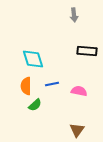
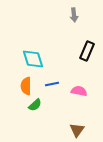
black rectangle: rotated 72 degrees counterclockwise
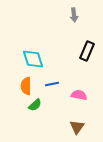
pink semicircle: moved 4 px down
brown triangle: moved 3 px up
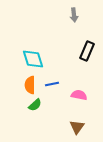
orange semicircle: moved 4 px right, 1 px up
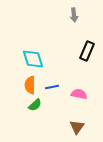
blue line: moved 3 px down
pink semicircle: moved 1 px up
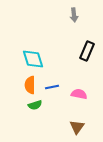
green semicircle: rotated 24 degrees clockwise
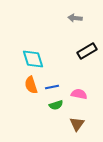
gray arrow: moved 1 px right, 3 px down; rotated 104 degrees clockwise
black rectangle: rotated 36 degrees clockwise
orange semicircle: moved 1 px right; rotated 18 degrees counterclockwise
green semicircle: moved 21 px right
brown triangle: moved 3 px up
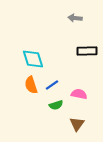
black rectangle: rotated 30 degrees clockwise
blue line: moved 2 px up; rotated 24 degrees counterclockwise
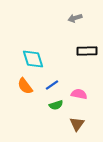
gray arrow: rotated 24 degrees counterclockwise
orange semicircle: moved 6 px left, 1 px down; rotated 18 degrees counterclockwise
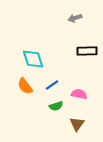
green semicircle: moved 1 px down
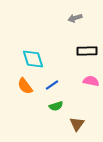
pink semicircle: moved 12 px right, 13 px up
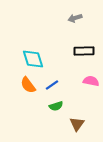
black rectangle: moved 3 px left
orange semicircle: moved 3 px right, 1 px up
